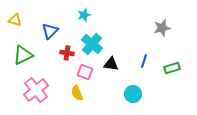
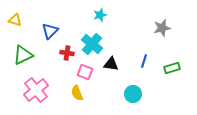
cyan star: moved 16 px right
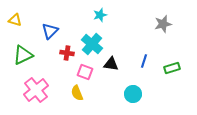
gray star: moved 1 px right, 4 px up
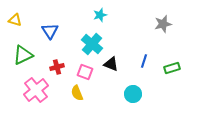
blue triangle: rotated 18 degrees counterclockwise
red cross: moved 10 px left, 14 px down; rotated 24 degrees counterclockwise
black triangle: rotated 14 degrees clockwise
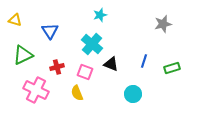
pink cross: rotated 25 degrees counterclockwise
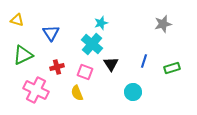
cyan star: moved 1 px right, 8 px down
yellow triangle: moved 2 px right
blue triangle: moved 1 px right, 2 px down
black triangle: rotated 35 degrees clockwise
cyan circle: moved 2 px up
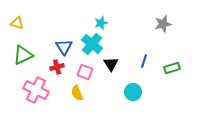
yellow triangle: moved 3 px down
blue triangle: moved 13 px right, 14 px down
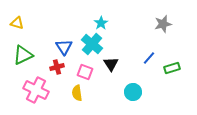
cyan star: rotated 16 degrees counterclockwise
blue line: moved 5 px right, 3 px up; rotated 24 degrees clockwise
yellow semicircle: rotated 14 degrees clockwise
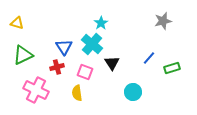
gray star: moved 3 px up
black triangle: moved 1 px right, 1 px up
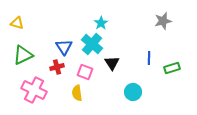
blue line: rotated 40 degrees counterclockwise
pink cross: moved 2 px left
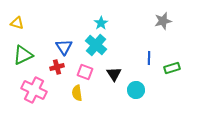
cyan cross: moved 4 px right, 1 px down
black triangle: moved 2 px right, 11 px down
cyan circle: moved 3 px right, 2 px up
